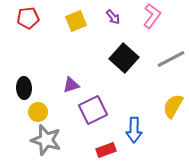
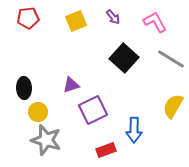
pink L-shape: moved 3 px right, 6 px down; rotated 65 degrees counterclockwise
gray line: rotated 60 degrees clockwise
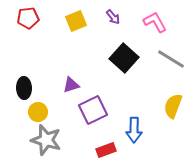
yellow semicircle: rotated 10 degrees counterclockwise
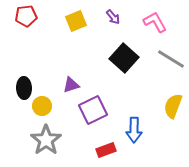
red pentagon: moved 2 px left, 2 px up
yellow circle: moved 4 px right, 6 px up
gray star: rotated 20 degrees clockwise
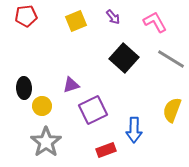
yellow semicircle: moved 1 px left, 4 px down
gray star: moved 2 px down
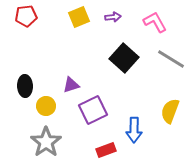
purple arrow: rotated 56 degrees counterclockwise
yellow square: moved 3 px right, 4 px up
black ellipse: moved 1 px right, 2 px up
yellow circle: moved 4 px right
yellow semicircle: moved 2 px left, 1 px down
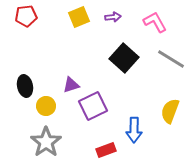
black ellipse: rotated 10 degrees counterclockwise
purple square: moved 4 px up
